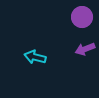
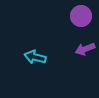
purple circle: moved 1 px left, 1 px up
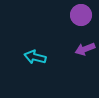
purple circle: moved 1 px up
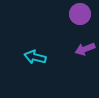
purple circle: moved 1 px left, 1 px up
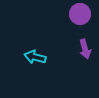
purple arrow: rotated 84 degrees counterclockwise
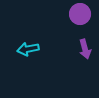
cyan arrow: moved 7 px left, 8 px up; rotated 25 degrees counterclockwise
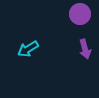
cyan arrow: rotated 20 degrees counterclockwise
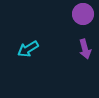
purple circle: moved 3 px right
